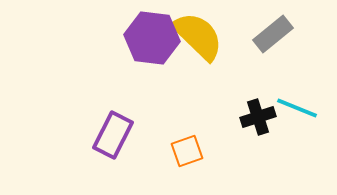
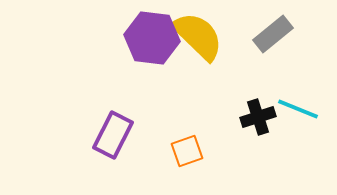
cyan line: moved 1 px right, 1 px down
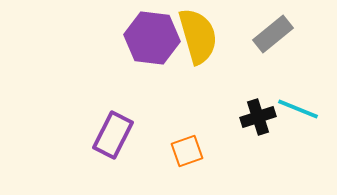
yellow semicircle: rotated 30 degrees clockwise
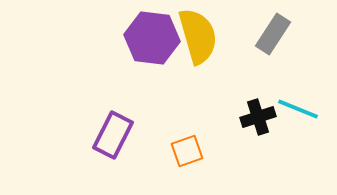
gray rectangle: rotated 18 degrees counterclockwise
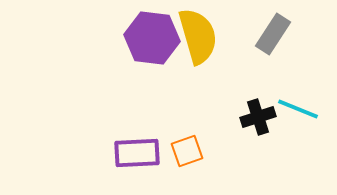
purple rectangle: moved 24 px right, 18 px down; rotated 60 degrees clockwise
